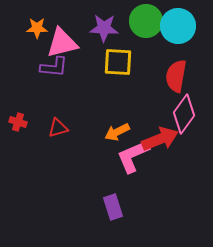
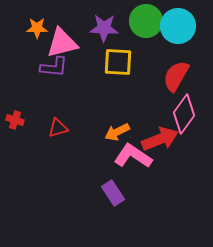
red semicircle: rotated 20 degrees clockwise
red cross: moved 3 px left, 2 px up
pink L-shape: rotated 57 degrees clockwise
purple rectangle: moved 14 px up; rotated 15 degrees counterclockwise
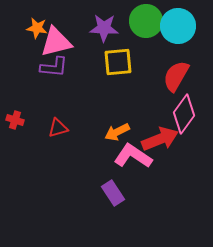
orange star: rotated 10 degrees clockwise
pink triangle: moved 6 px left, 1 px up
yellow square: rotated 8 degrees counterclockwise
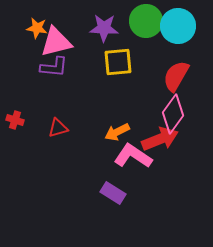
pink diamond: moved 11 px left
purple rectangle: rotated 25 degrees counterclockwise
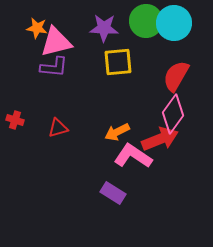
cyan circle: moved 4 px left, 3 px up
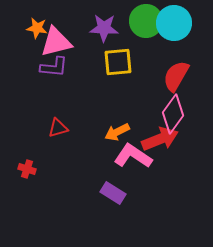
red cross: moved 12 px right, 49 px down
